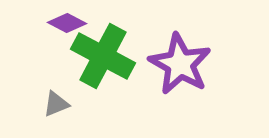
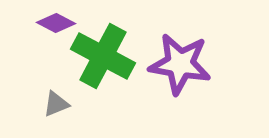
purple diamond: moved 11 px left
purple star: rotated 20 degrees counterclockwise
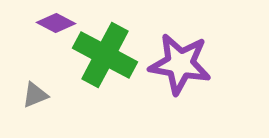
green cross: moved 2 px right, 1 px up
gray triangle: moved 21 px left, 9 px up
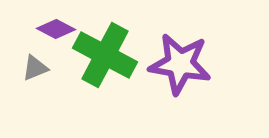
purple diamond: moved 6 px down
gray triangle: moved 27 px up
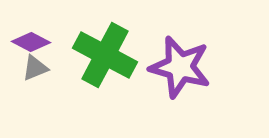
purple diamond: moved 25 px left, 13 px down
purple star: moved 3 px down; rotated 6 degrees clockwise
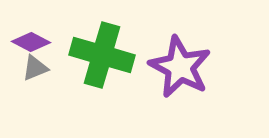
green cross: moved 3 px left; rotated 12 degrees counterclockwise
purple star: rotated 12 degrees clockwise
